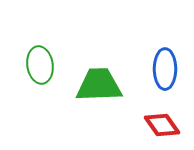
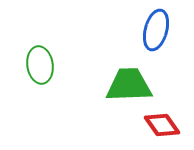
blue ellipse: moved 9 px left, 39 px up; rotated 15 degrees clockwise
green trapezoid: moved 30 px right
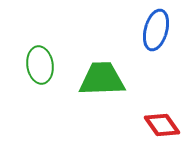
green trapezoid: moved 27 px left, 6 px up
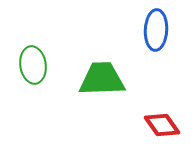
blue ellipse: rotated 12 degrees counterclockwise
green ellipse: moved 7 px left
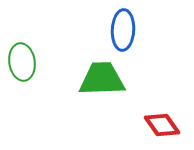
blue ellipse: moved 33 px left
green ellipse: moved 11 px left, 3 px up
